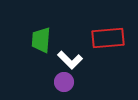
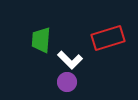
red rectangle: rotated 12 degrees counterclockwise
purple circle: moved 3 px right
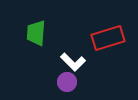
green trapezoid: moved 5 px left, 7 px up
white L-shape: moved 3 px right, 2 px down
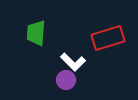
purple circle: moved 1 px left, 2 px up
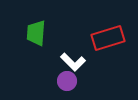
purple circle: moved 1 px right, 1 px down
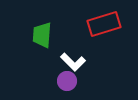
green trapezoid: moved 6 px right, 2 px down
red rectangle: moved 4 px left, 14 px up
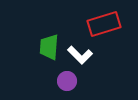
green trapezoid: moved 7 px right, 12 px down
white L-shape: moved 7 px right, 7 px up
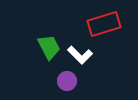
green trapezoid: rotated 148 degrees clockwise
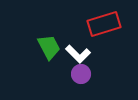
white L-shape: moved 2 px left, 1 px up
purple circle: moved 14 px right, 7 px up
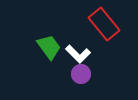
red rectangle: rotated 68 degrees clockwise
green trapezoid: rotated 8 degrees counterclockwise
